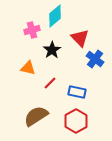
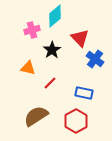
blue rectangle: moved 7 px right, 1 px down
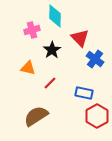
cyan diamond: rotated 50 degrees counterclockwise
red hexagon: moved 21 px right, 5 px up
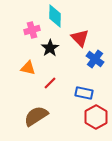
black star: moved 2 px left, 2 px up
red hexagon: moved 1 px left, 1 px down
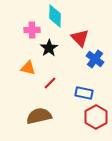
pink cross: rotated 14 degrees clockwise
black star: moved 1 px left
brown semicircle: moved 3 px right; rotated 20 degrees clockwise
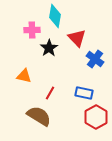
cyan diamond: rotated 10 degrees clockwise
red triangle: moved 3 px left
orange triangle: moved 4 px left, 8 px down
red line: moved 10 px down; rotated 16 degrees counterclockwise
brown semicircle: rotated 45 degrees clockwise
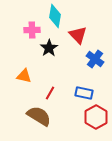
red triangle: moved 1 px right, 3 px up
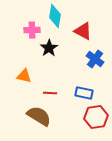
red triangle: moved 5 px right, 4 px up; rotated 18 degrees counterclockwise
red line: rotated 64 degrees clockwise
red hexagon: rotated 20 degrees clockwise
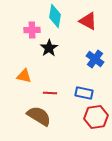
red triangle: moved 5 px right, 10 px up
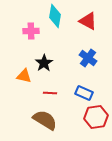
pink cross: moved 1 px left, 1 px down
black star: moved 5 px left, 15 px down
blue cross: moved 7 px left, 1 px up
blue rectangle: rotated 12 degrees clockwise
brown semicircle: moved 6 px right, 4 px down
